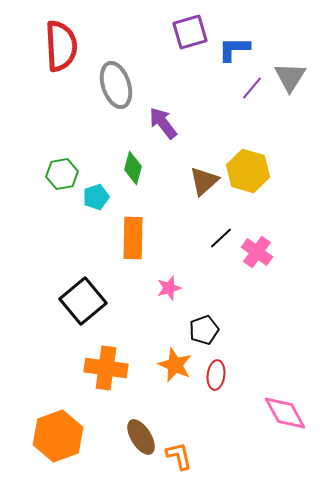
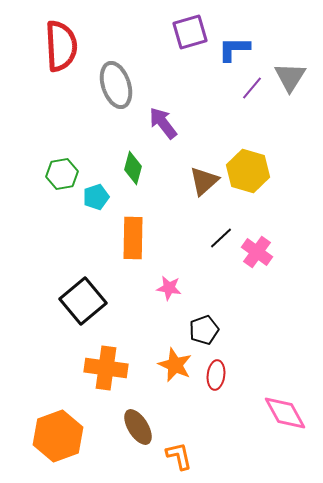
pink star: rotated 25 degrees clockwise
brown ellipse: moved 3 px left, 10 px up
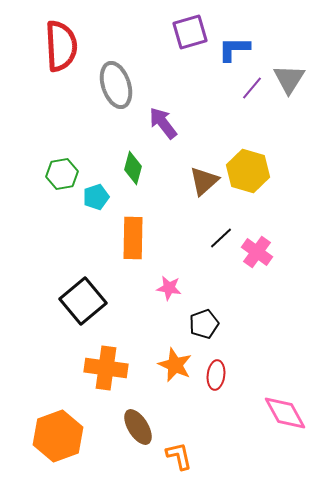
gray triangle: moved 1 px left, 2 px down
black pentagon: moved 6 px up
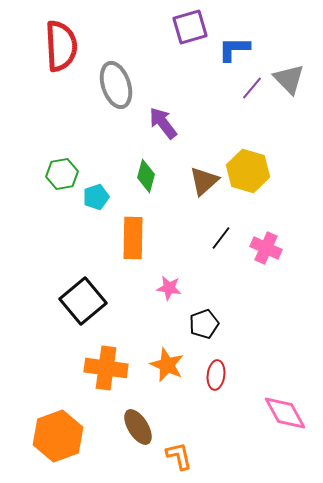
purple square: moved 5 px up
gray triangle: rotated 16 degrees counterclockwise
green diamond: moved 13 px right, 8 px down
black line: rotated 10 degrees counterclockwise
pink cross: moved 9 px right, 4 px up; rotated 12 degrees counterclockwise
orange star: moved 8 px left
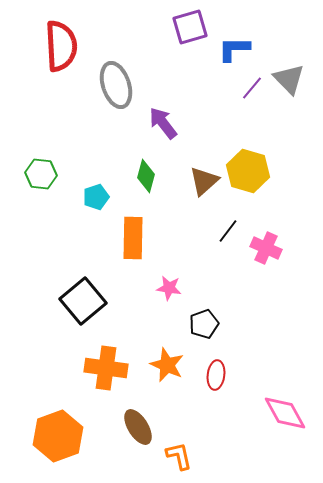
green hexagon: moved 21 px left; rotated 16 degrees clockwise
black line: moved 7 px right, 7 px up
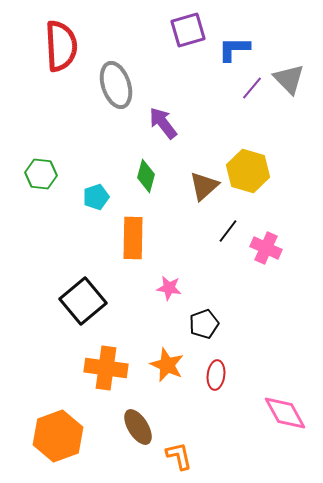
purple square: moved 2 px left, 3 px down
brown triangle: moved 5 px down
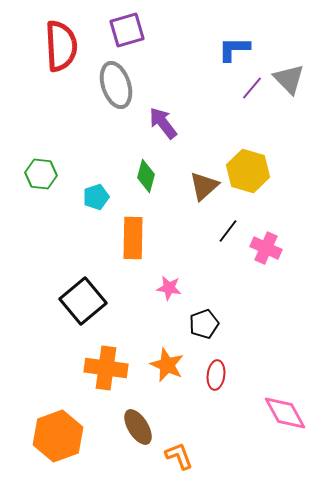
purple square: moved 61 px left
orange L-shape: rotated 8 degrees counterclockwise
